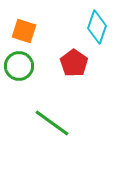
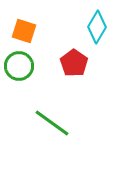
cyan diamond: rotated 12 degrees clockwise
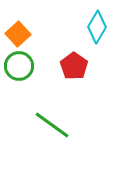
orange square: moved 6 px left, 3 px down; rotated 30 degrees clockwise
red pentagon: moved 3 px down
green line: moved 2 px down
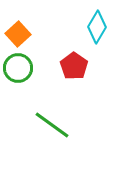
green circle: moved 1 px left, 2 px down
